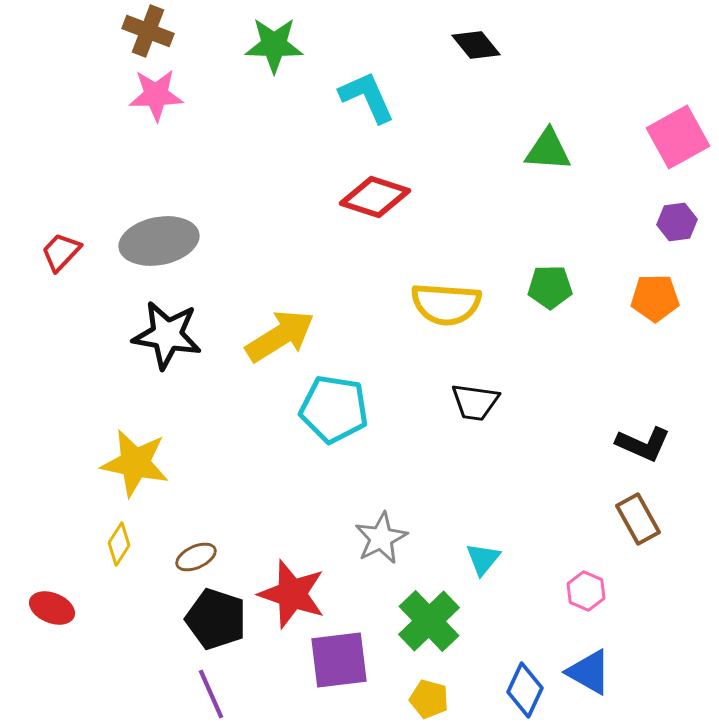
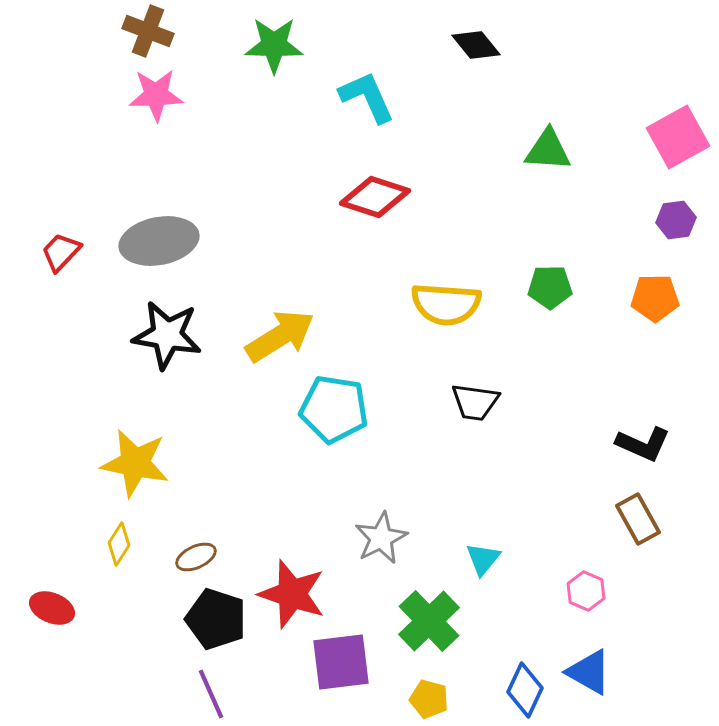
purple hexagon: moved 1 px left, 2 px up
purple square: moved 2 px right, 2 px down
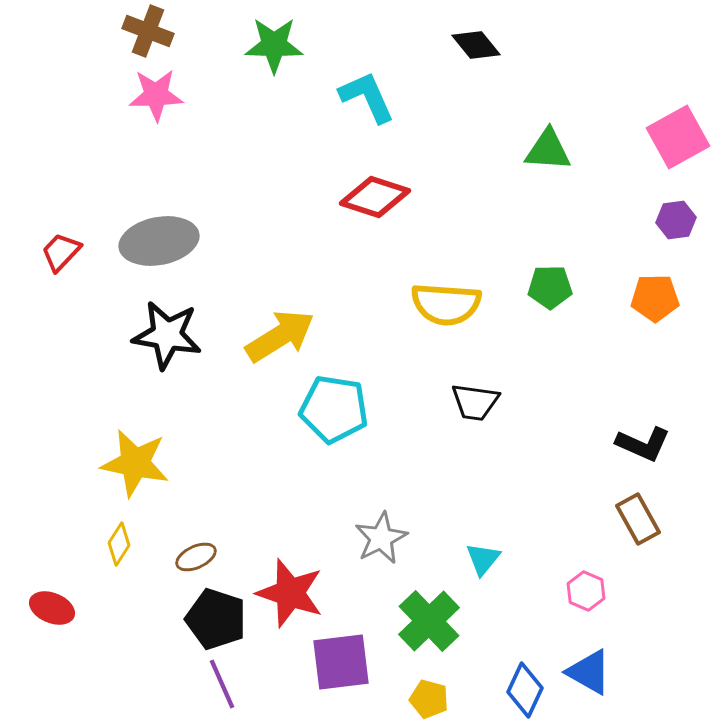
red star: moved 2 px left, 1 px up
purple line: moved 11 px right, 10 px up
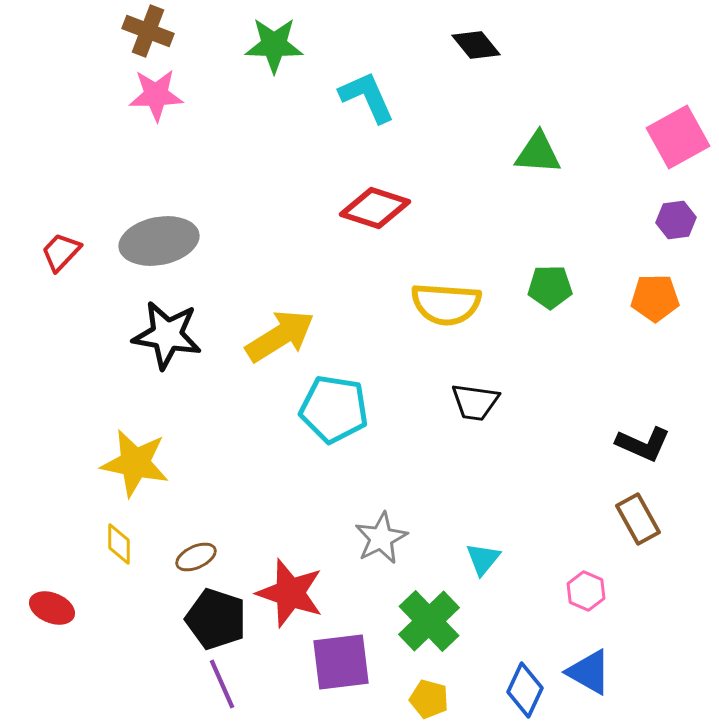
green triangle: moved 10 px left, 3 px down
red diamond: moved 11 px down
yellow diamond: rotated 33 degrees counterclockwise
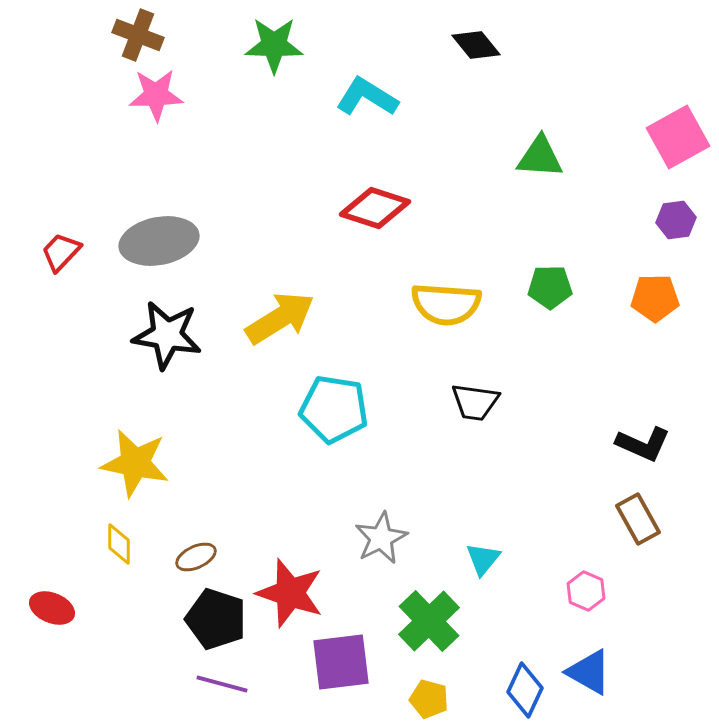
brown cross: moved 10 px left, 4 px down
cyan L-shape: rotated 34 degrees counterclockwise
green triangle: moved 2 px right, 4 px down
yellow arrow: moved 18 px up
purple line: rotated 51 degrees counterclockwise
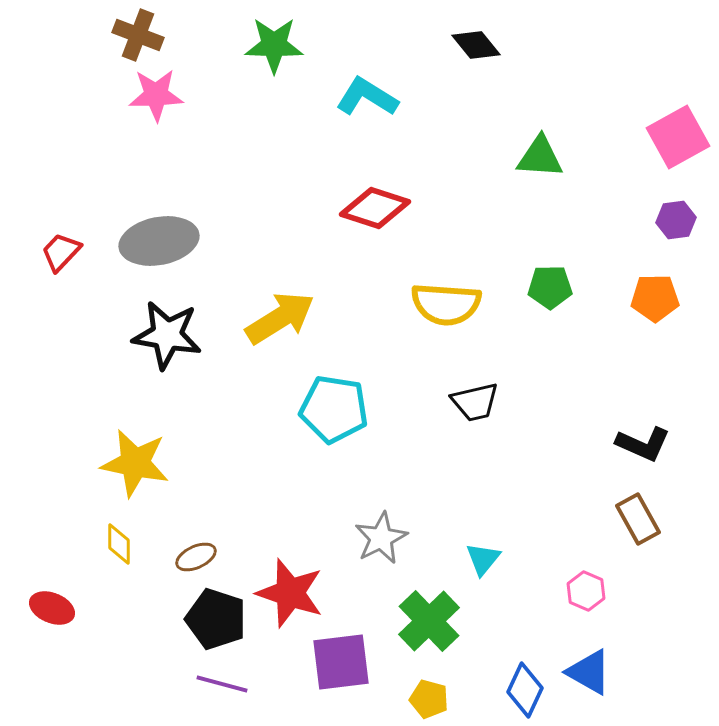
black trapezoid: rotated 21 degrees counterclockwise
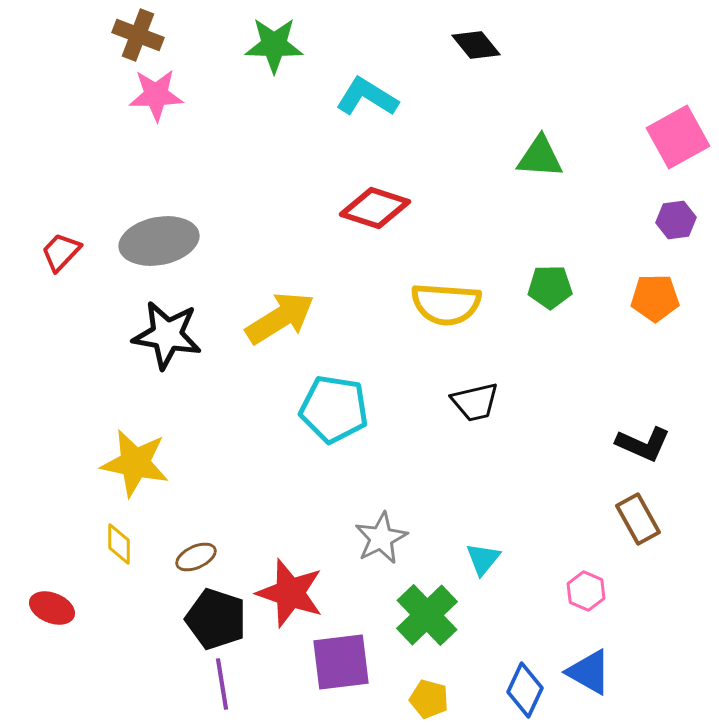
green cross: moved 2 px left, 6 px up
purple line: rotated 66 degrees clockwise
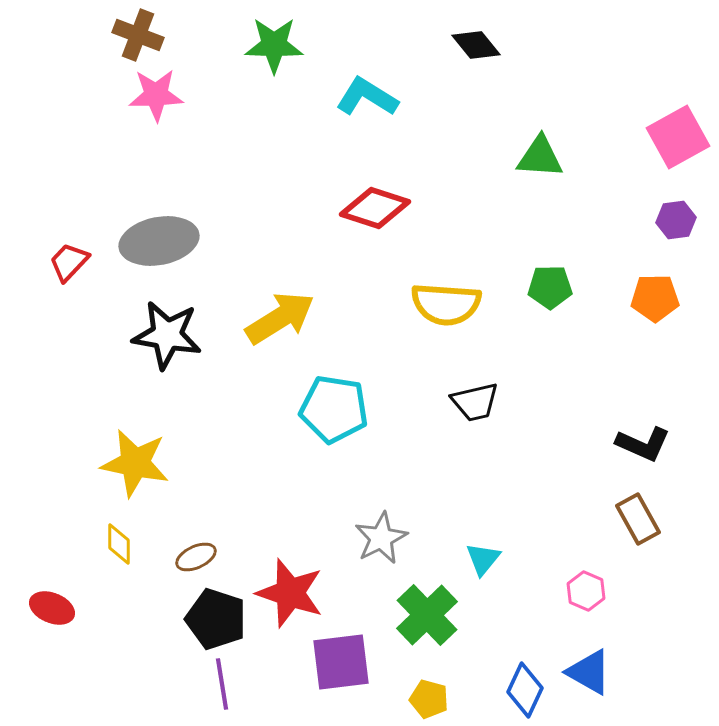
red trapezoid: moved 8 px right, 10 px down
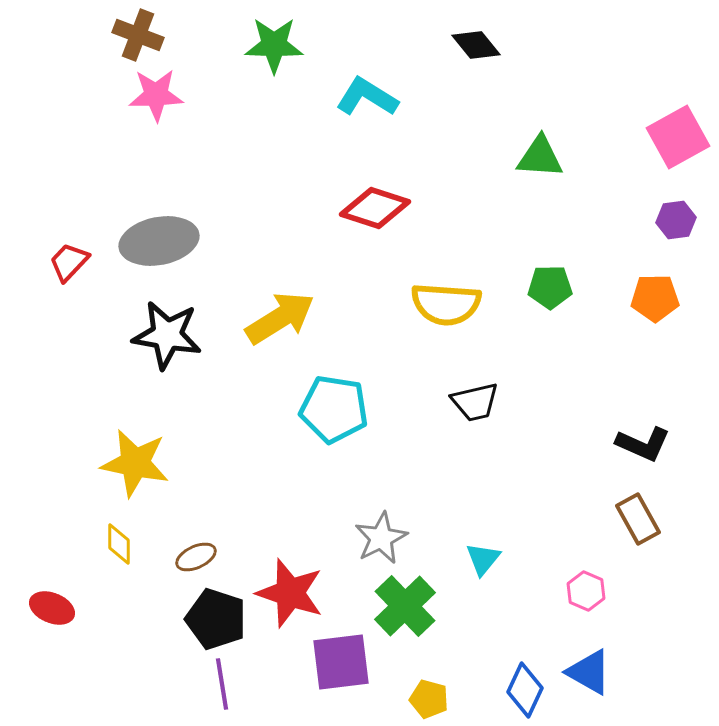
green cross: moved 22 px left, 9 px up
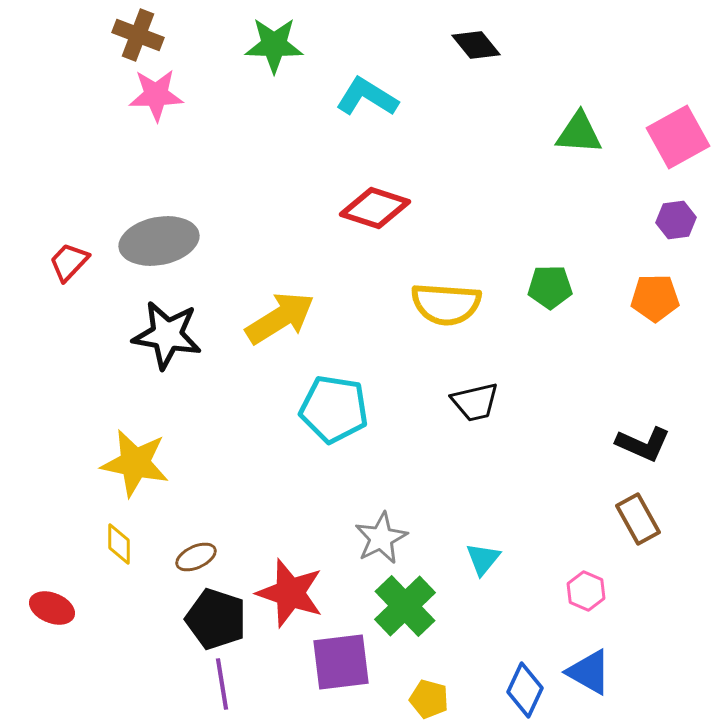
green triangle: moved 39 px right, 24 px up
